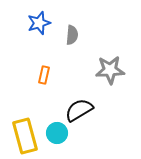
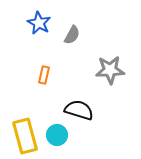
blue star: rotated 25 degrees counterclockwise
gray semicircle: rotated 24 degrees clockwise
black semicircle: rotated 48 degrees clockwise
cyan circle: moved 2 px down
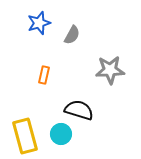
blue star: rotated 25 degrees clockwise
cyan circle: moved 4 px right, 1 px up
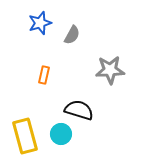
blue star: moved 1 px right
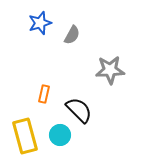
orange rectangle: moved 19 px down
black semicircle: rotated 28 degrees clockwise
cyan circle: moved 1 px left, 1 px down
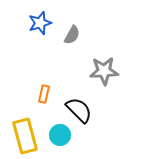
gray star: moved 6 px left, 1 px down
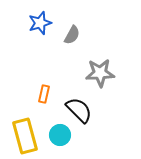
gray star: moved 4 px left, 2 px down
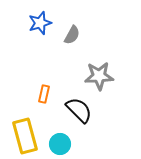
gray star: moved 1 px left, 3 px down
cyan circle: moved 9 px down
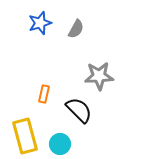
gray semicircle: moved 4 px right, 6 px up
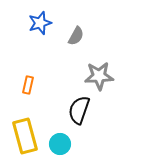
gray semicircle: moved 7 px down
orange rectangle: moved 16 px left, 9 px up
black semicircle: rotated 116 degrees counterclockwise
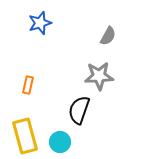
gray semicircle: moved 32 px right
cyan circle: moved 2 px up
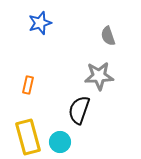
gray semicircle: rotated 132 degrees clockwise
yellow rectangle: moved 3 px right, 1 px down
